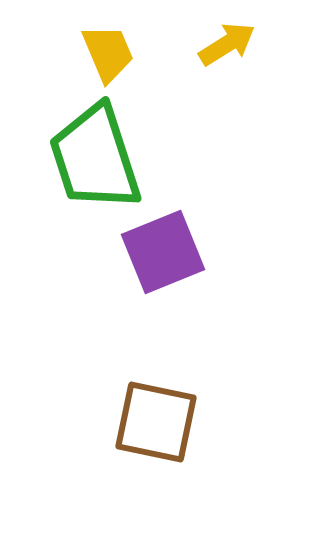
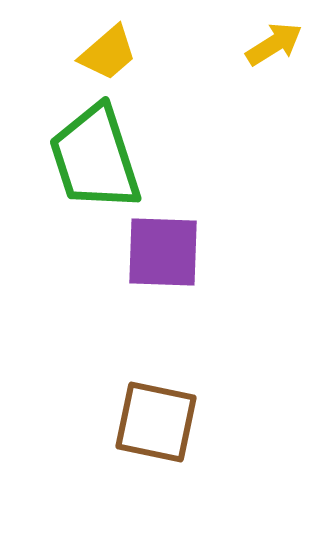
yellow arrow: moved 47 px right
yellow trapezoid: rotated 72 degrees clockwise
purple square: rotated 24 degrees clockwise
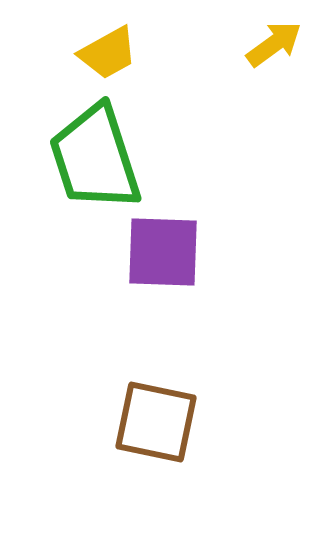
yellow arrow: rotated 4 degrees counterclockwise
yellow trapezoid: rotated 12 degrees clockwise
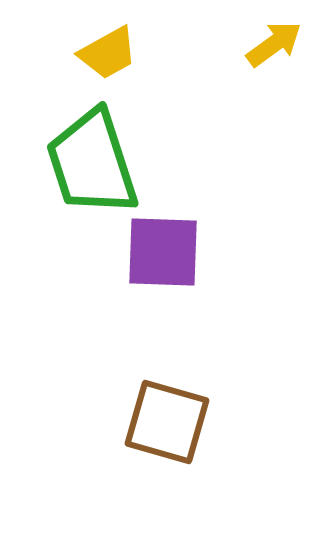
green trapezoid: moved 3 px left, 5 px down
brown square: moved 11 px right; rotated 4 degrees clockwise
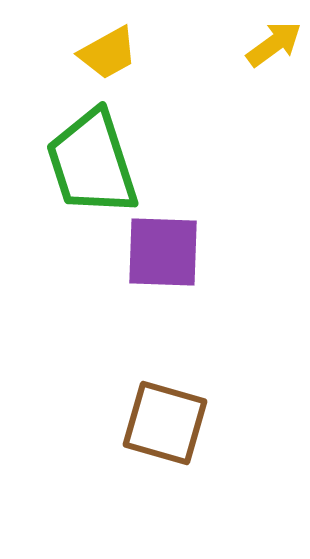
brown square: moved 2 px left, 1 px down
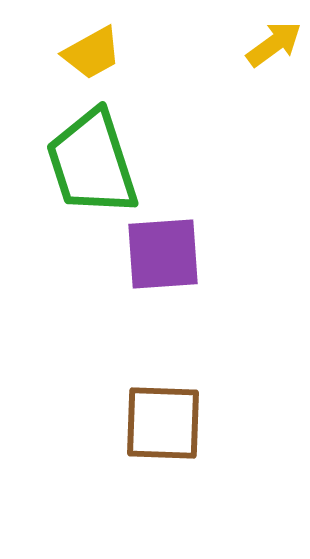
yellow trapezoid: moved 16 px left
purple square: moved 2 px down; rotated 6 degrees counterclockwise
brown square: moved 2 px left; rotated 14 degrees counterclockwise
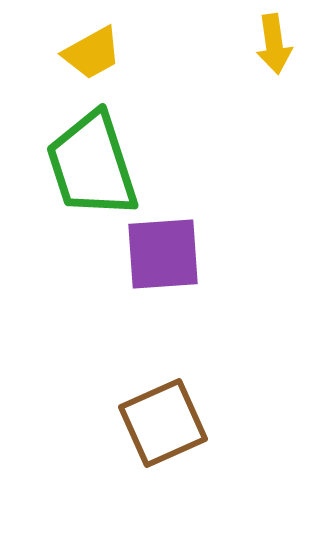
yellow arrow: rotated 118 degrees clockwise
green trapezoid: moved 2 px down
brown square: rotated 26 degrees counterclockwise
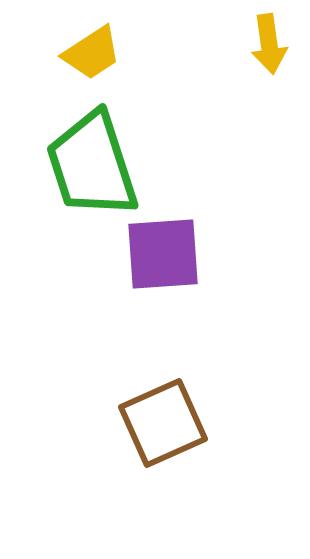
yellow arrow: moved 5 px left
yellow trapezoid: rotated 4 degrees counterclockwise
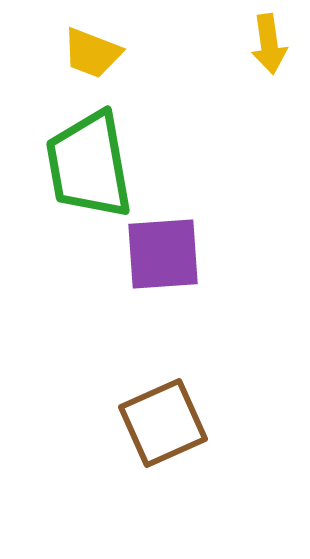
yellow trapezoid: rotated 54 degrees clockwise
green trapezoid: moved 3 px left; rotated 8 degrees clockwise
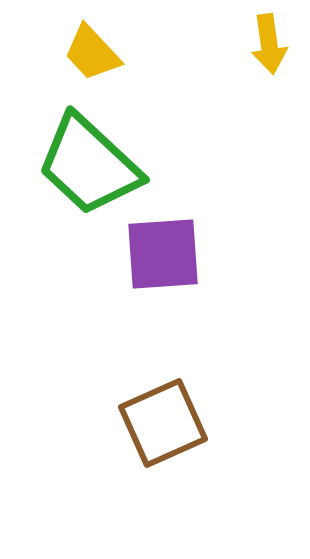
yellow trapezoid: rotated 26 degrees clockwise
green trapezoid: rotated 37 degrees counterclockwise
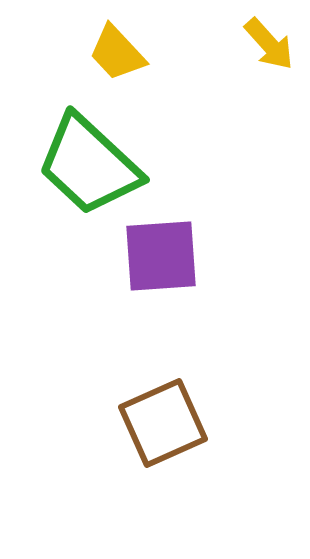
yellow arrow: rotated 34 degrees counterclockwise
yellow trapezoid: moved 25 px right
purple square: moved 2 px left, 2 px down
